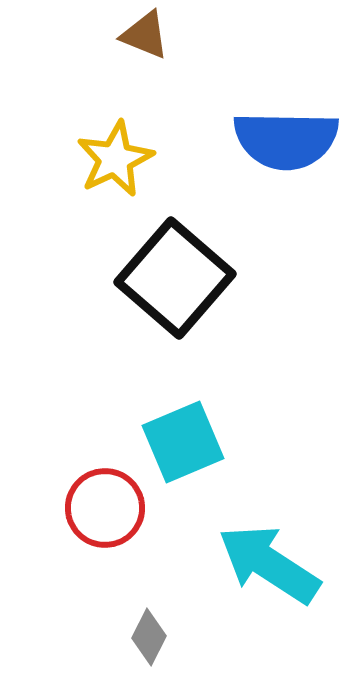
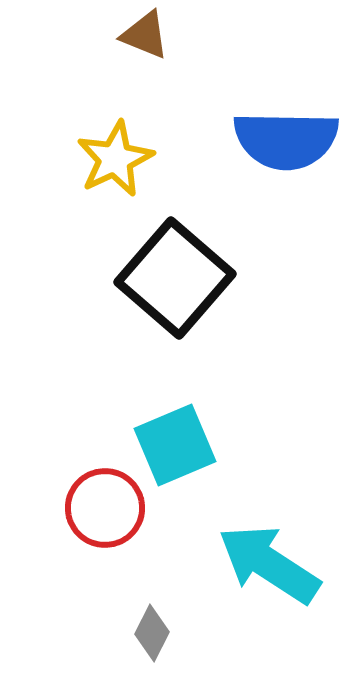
cyan square: moved 8 px left, 3 px down
gray diamond: moved 3 px right, 4 px up
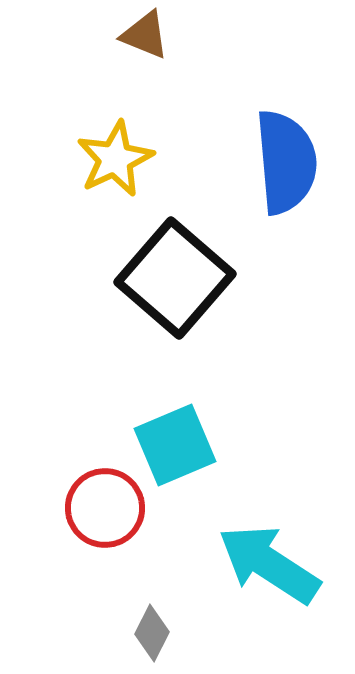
blue semicircle: moved 22 px down; rotated 96 degrees counterclockwise
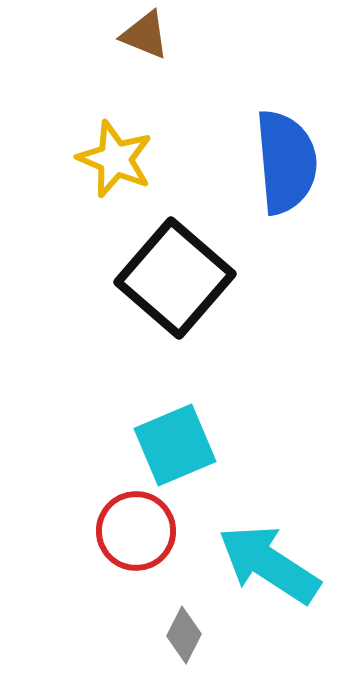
yellow star: rotated 24 degrees counterclockwise
red circle: moved 31 px right, 23 px down
gray diamond: moved 32 px right, 2 px down
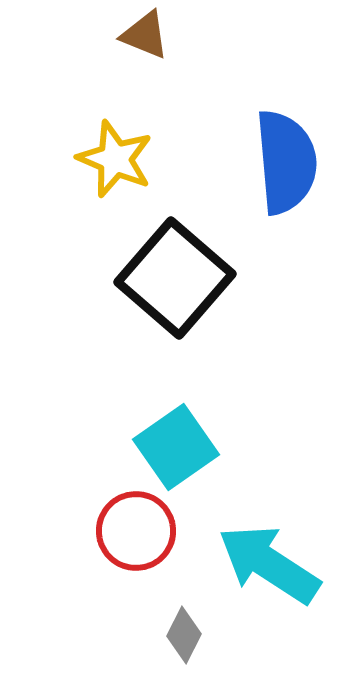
cyan square: moved 1 px right, 2 px down; rotated 12 degrees counterclockwise
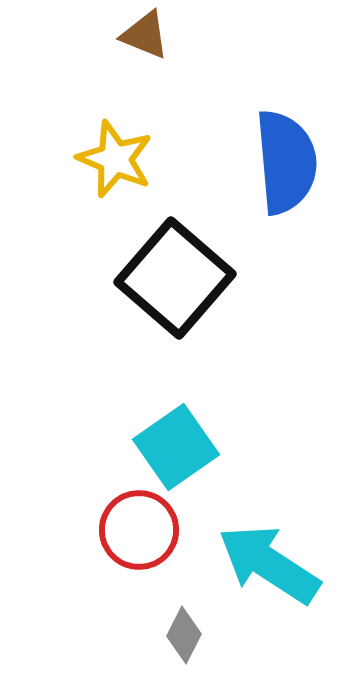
red circle: moved 3 px right, 1 px up
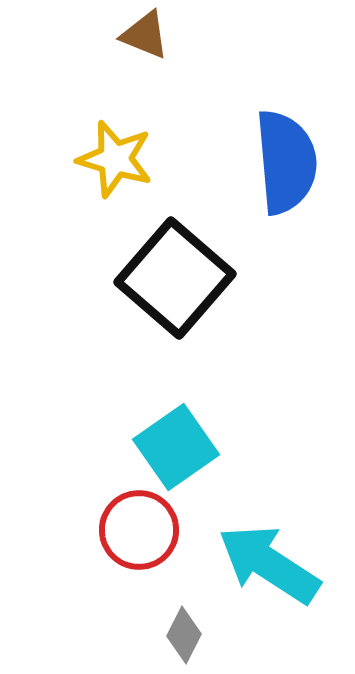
yellow star: rotated 6 degrees counterclockwise
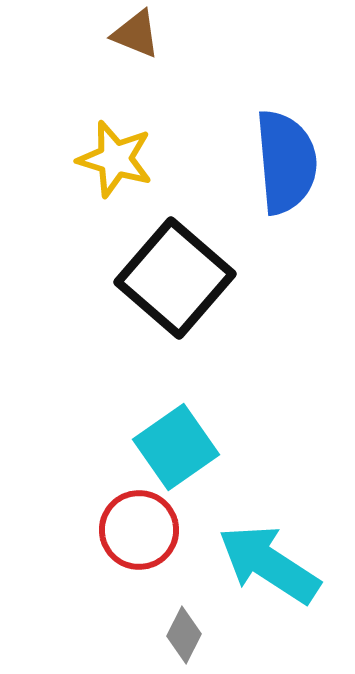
brown triangle: moved 9 px left, 1 px up
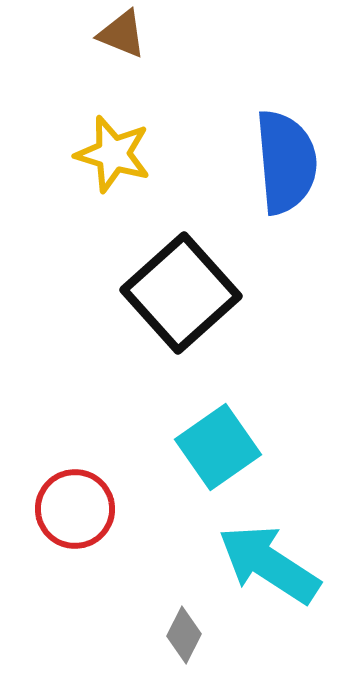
brown triangle: moved 14 px left
yellow star: moved 2 px left, 5 px up
black square: moved 6 px right, 15 px down; rotated 7 degrees clockwise
cyan square: moved 42 px right
red circle: moved 64 px left, 21 px up
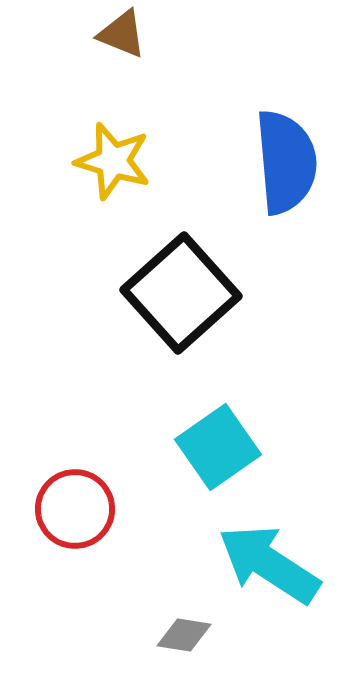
yellow star: moved 7 px down
gray diamond: rotated 72 degrees clockwise
